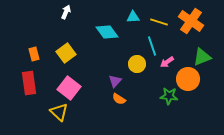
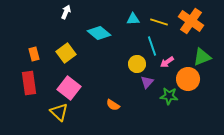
cyan triangle: moved 2 px down
cyan diamond: moved 8 px left, 1 px down; rotated 15 degrees counterclockwise
purple triangle: moved 32 px right, 1 px down
orange semicircle: moved 6 px left, 6 px down
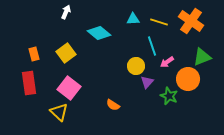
yellow circle: moved 1 px left, 2 px down
green star: rotated 18 degrees clockwise
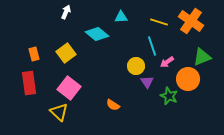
cyan triangle: moved 12 px left, 2 px up
cyan diamond: moved 2 px left, 1 px down
purple triangle: rotated 16 degrees counterclockwise
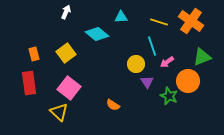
yellow circle: moved 2 px up
orange circle: moved 2 px down
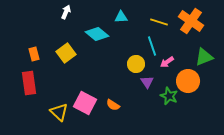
green triangle: moved 2 px right
pink square: moved 16 px right, 15 px down; rotated 10 degrees counterclockwise
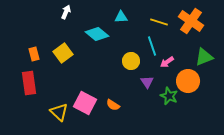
yellow square: moved 3 px left
yellow circle: moved 5 px left, 3 px up
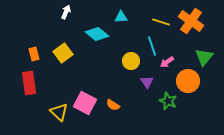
yellow line: moved 2 px right
green triangle: rotated 30 degrees counterclockwise
green star: moved 1 px left, 5 px down
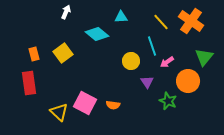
yellow line: rotated 30 degrees clockwise
orange semicircle: rotated 24 degrees counterclockwise
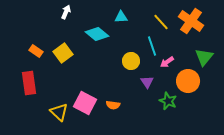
orange rectangle: moved 2 px right, 3 px up; rotated 40 degrees counterclockwise
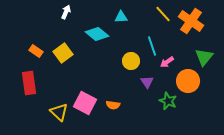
yellow line: moved 2 px right, 8 px up
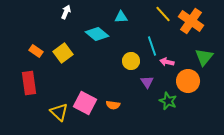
pink arrow: rotated 48 degrees clockwise
